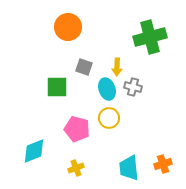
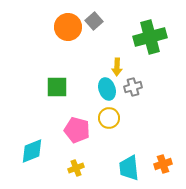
gray square: moved 10 px right, 46 px up; rotated 30 degrees clockwise
gray cross: rotated 30 degrees counterclockwise
pink pentagon: moved 1 px down
cyan diamond: moved 2 px left
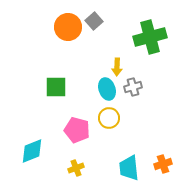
green square: moved 1 px left
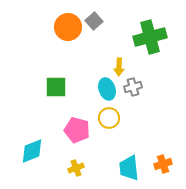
yellow arrow: moved 2 px right
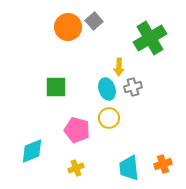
green cross: moved 1 px down; rotated 16 degrees counterclockwise
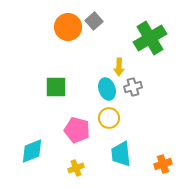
cyan trapezoid: moved 8 px left, 14 px up
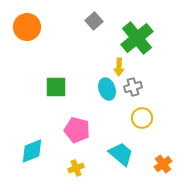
orange circle: moved 41 px left
green cross: moved 13 px left; rotated 8 degrees counterclockwise
yellow circle: moved 33 px right
cyan trapezoid: rotated 136 degrees clockwise
orange cross: rotated 18 degrees counterclockwise
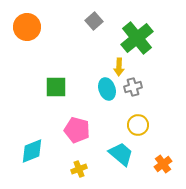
yellow circle: moved 4 px left, 7 px down
yellow cross: moved 3 px right, 1 px down
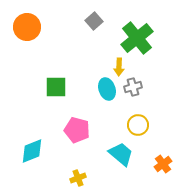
yellow cross: moved 1 px left, 9 px down
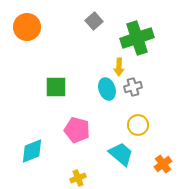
green cross: rotated 20 degrees clockwise
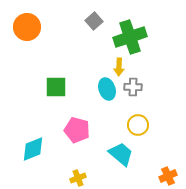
green cross: moved 7 px left, 1 px up
gray cross: rotated 18 degrees clockwise
cyan diamond: moved 1 px right, 2 px up
orange cross: moved 5 px right, 12 px down; rotated 12 degrees clockwise
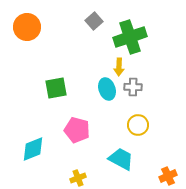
green square: moved 1 px down; rotated 10 degrees counterclockwise
cyan trapezoid: moved 5 px down; rotated 12 degrees counterclockwise
